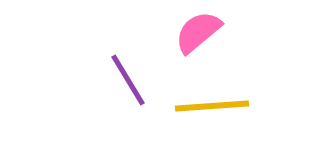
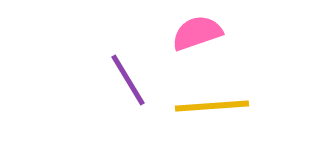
pink semicircle: moved 1 px left, 1 px down; rotated 21 degrees clockwise
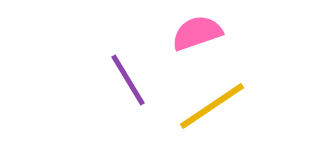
yellow line: rotated 30 degrees counterclockwise
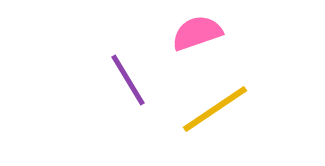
yellow line: moved 3 px right, 3 px down
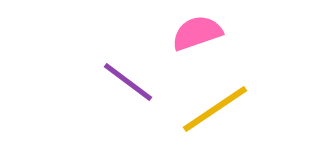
purple line: moved 2 px down; rotated 22 degrees counterclockwise
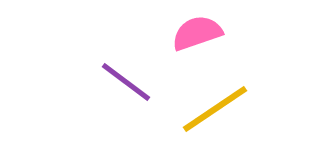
purple line: moved 2 px left
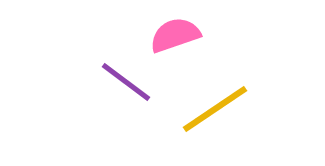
pink semicircle: moved 22 px left, 2 px down
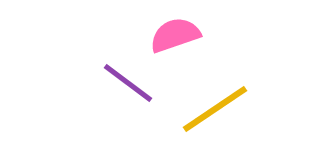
purple line: moved 2 px right, 1 px down
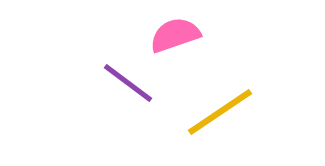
yellow line: moved 5 px right, 3 px down
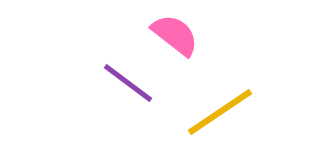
pink semicircle: rotated 57 degrees clockwise
